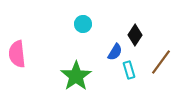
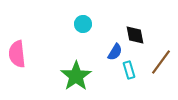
black diamond: rotated 45 degrees counterclockwise
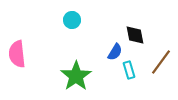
cyan circle: moved 11 px left, 4 px up
